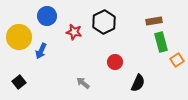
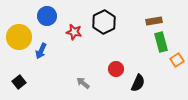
red circle: moved 1 px right, 7 px down
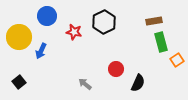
gray arrow: moved 2 px right, 1 px down
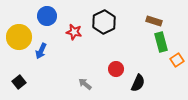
brown rectangle: rotated 28 degrees clockwise
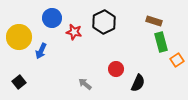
blue circle: moved 5 px right, 2 px down
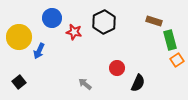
green rectangle: moved 9 px right, 2 px up
blue arrow: moved 2 px left
red circle: moved 1 px right, 1 px up
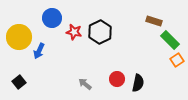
black hexagon: moved 4 px left, 10 px down
green rectangle: rotated 30 degrees counterclockwise
red circle: moved 11 px down
black semicircle: rotated 12 degrees counterclockwise
